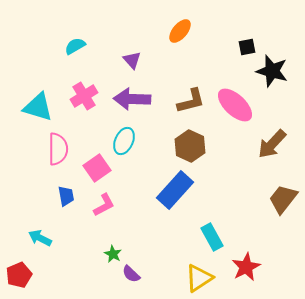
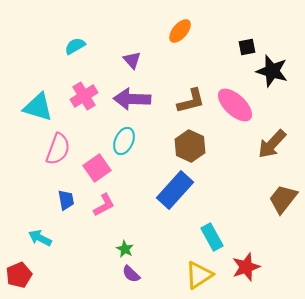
pink semicircle: rotated 20 degrees clockwise
blue trapezoid: moved 4 px down
green star: moved 12 px right, 5 px up
red star: rotated 8 degrees clockwise
yellow triangle: moved 3 px up
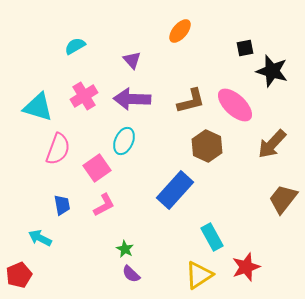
black square: moved 2 px left, 1 px down
brown hexagon: moved 17 px right
blue trapezoid: moved 4 px left, 5 px down
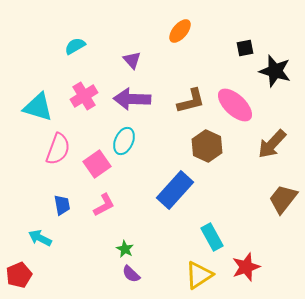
black star: moved 3 px right
pink square: moved 4 px up
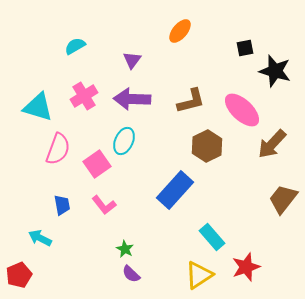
purple triangle: rotated 18 degrees clockwise
pink ellipse: moved 7 px right, 5 px down
brown hexagon: rotated 8 degrees clockwise
pink L-shape: rotated 80 degrees clockwise
cyan rectangle: rotated 12 degrees counterclockwise
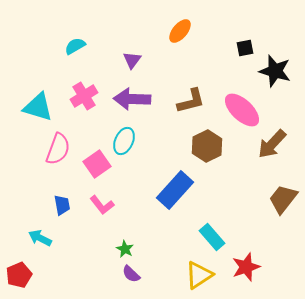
pink L-shape: moved 2 px left
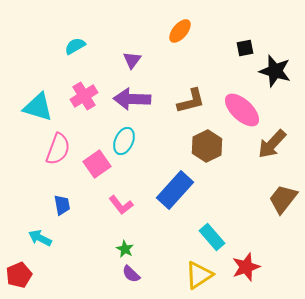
pink L-shape: moved 19 px right
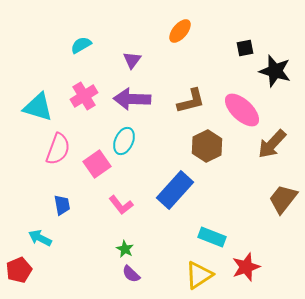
cyan semicircle: moved 6 px right, 1 px up
cyan rectangle: rotated 28 degrees counterclockwise
red pentagon: moved 5 px up
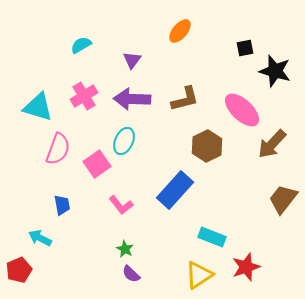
brown L-shape: moved 6 px left, 2 px up
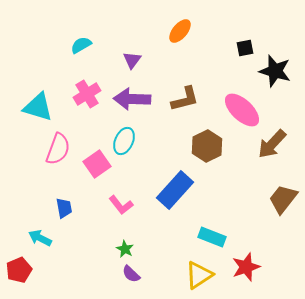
pink cross: moved 3 px right, 2 px up
blue trapezoid: moved 2 px right, 3 px down
